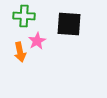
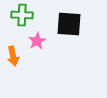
green cross: moved 2 px left, 1 px up
orange arrow: moved 7 px left, 4 px down
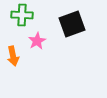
black square: moved 3 px right; rotated 24 degrees counterclockwise
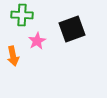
black square: moved 5 px down
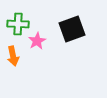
green cross: moved 4 px left, 9 px down
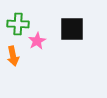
black square: rotated 20 degrees clockwise
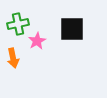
green cross: rotated 15 degrees counterclockwise
orange arrow: moved 2 px down
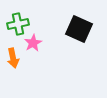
black square: moved 7 px right; rotated 24 degrees clockwise
pink star: moved 4 px left, 2 px down
